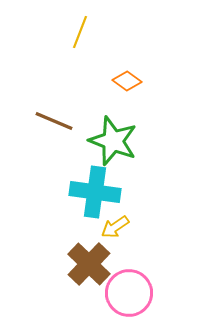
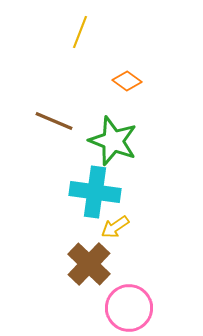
pink circle: moved 15 px down
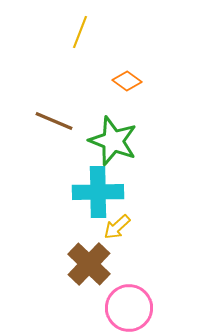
cyan cross: moved 3 px right; rotated 9 degrees counterclockwise
yellow arrow: moved 2 px right; rotated 8 degrees counterclockwise
